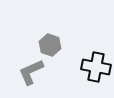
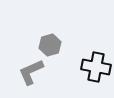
gray hexagon: rotated 25 degrees clockwise
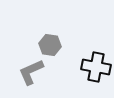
gray hexagon: rotated 25 degrees clockwise
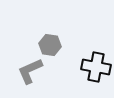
gray L-shape: moved 1 px left, 1 px up
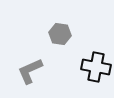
gray hexagon: moved 10 px right, 11 px up
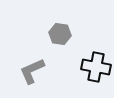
gray L-shape: moved 2 px right
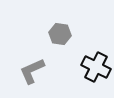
black cross: rotated 16 degrees clockwise
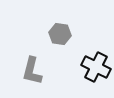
gray L-shape: rotated 52 degrees counterclockwise
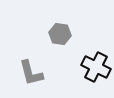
gray L-shape: moved 1 px left, 2 px down; rotated 28 degrees counterclockwise
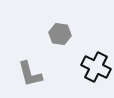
gray L-shape: moved 1 px left, 1 px down
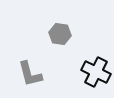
black cross: moved 5 px down
